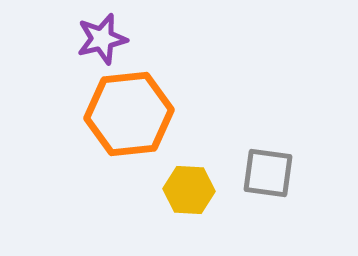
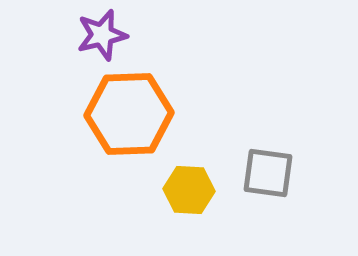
purple star: moved 4 px up
orange hexagon: rotated 4 degrees clockwise
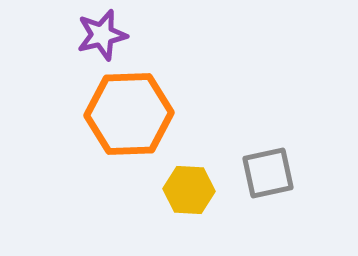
gray square: rotated 20 degrees counterclockwise
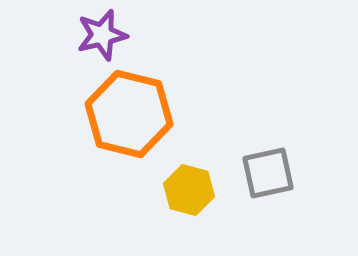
orange hexagon: rotated 16 degrees clockwise
yellow hexagon: rotated 12 degrees clockwise
